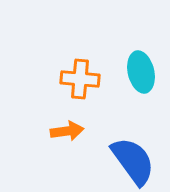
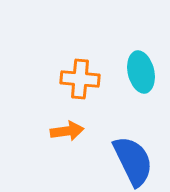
blue semicircle: rotated 10 degrees clockwise
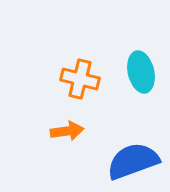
orange cross: rotated 9 degrees clockwise
blue semicircle: rotated 84 degrees counterclockwise
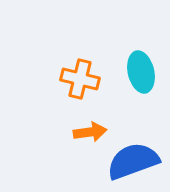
orange arrow: moved 23 px right, 1 px down
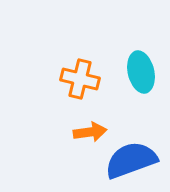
blue semicircle: moved 2 px left, 1 px up
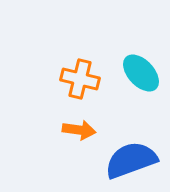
cyan ellipse: moved 1 px down; rotated 30 degrees counterclockwise
orange arrow: moved 11 px left, 2 px up; rotated 16 degrees clockwise
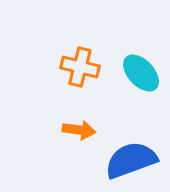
orange cross: moved 12 px up
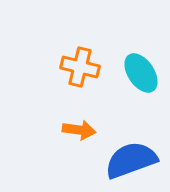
cyan ellipse: rotated 9 degrees clockwise
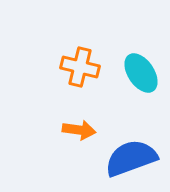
blue semicircle: moved 2 px up
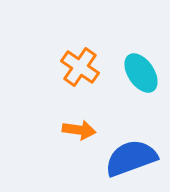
orange cross: rotated 21 degrees clockwise
